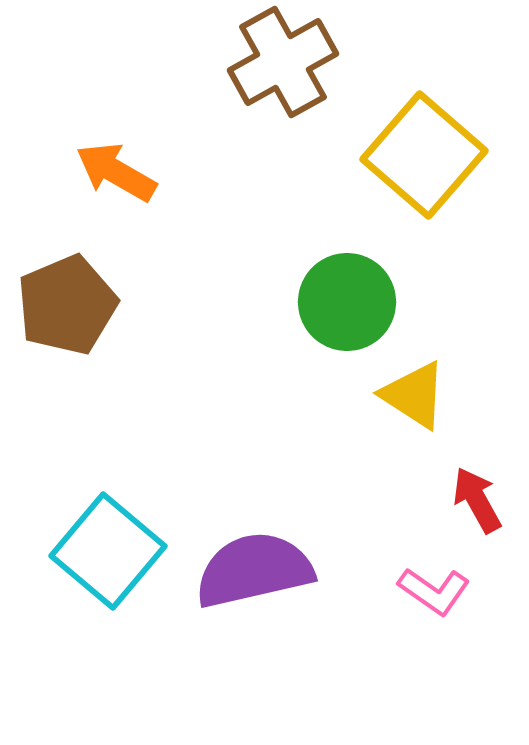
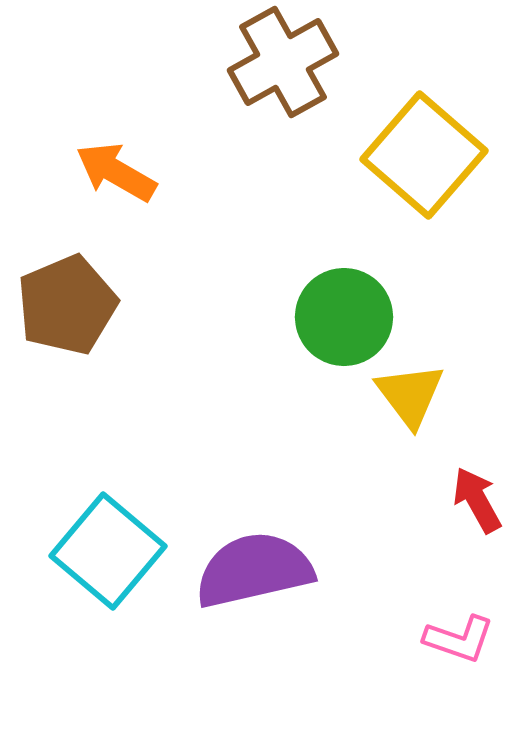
green circle: moved 3 px left, 15 px down
yellow triangle: moved 4 px left; rotated 20 degrees clockwise
pink L-shape: moved 25 px right, 48 px down; rotated 16 degrees counterclockwise
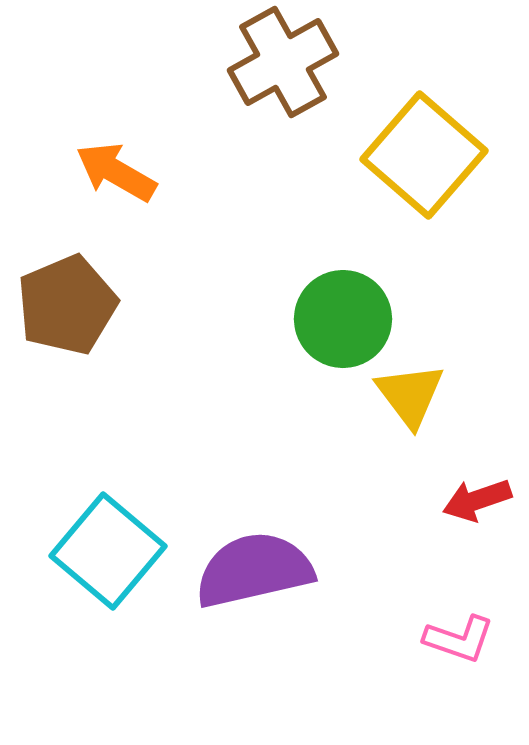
green circle: moved 1 px left, 2 px down
red arrow: rotated 80 degrees counterclockwise
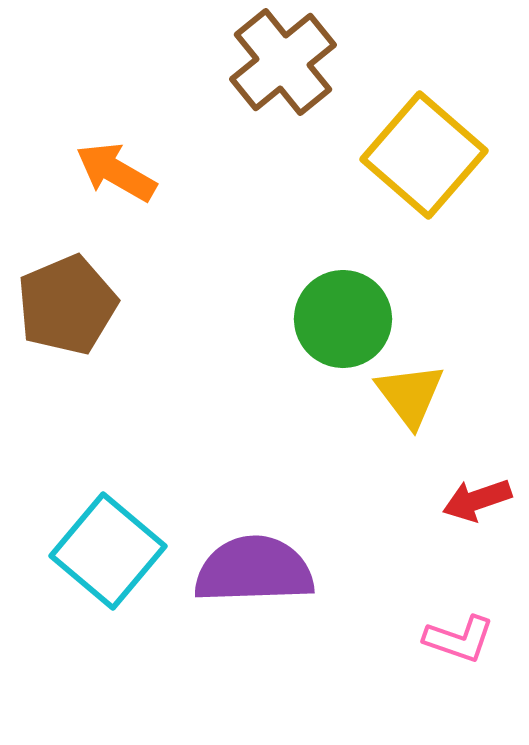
brown cross: rotated 10 degrees counterclockwise
purple semicircle: rotated 11 degrees clockwise
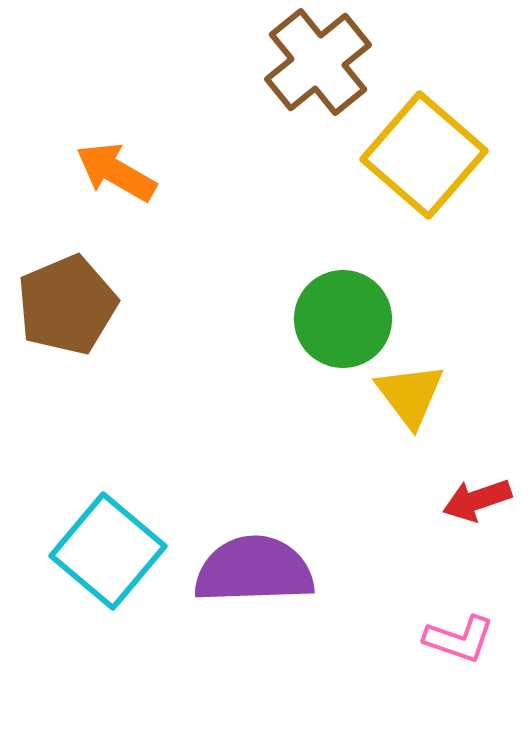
brown cross: moved 35 px right
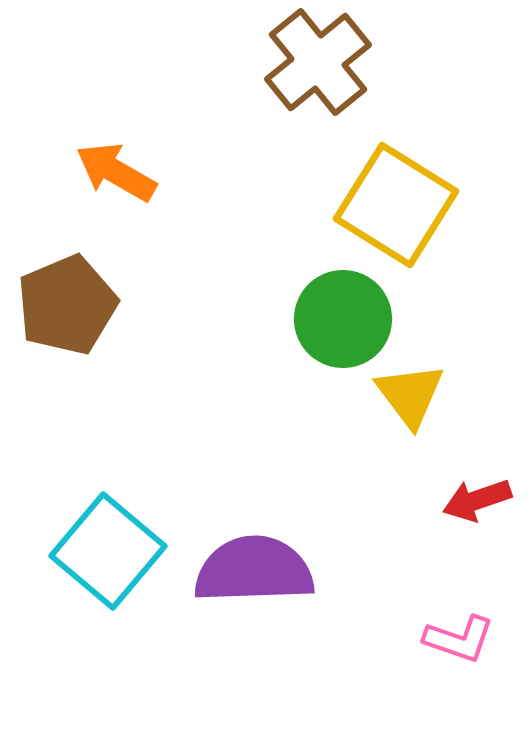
yellow square: moved 28 px left, 50 px down; rotated 9 degrees counterclockwise
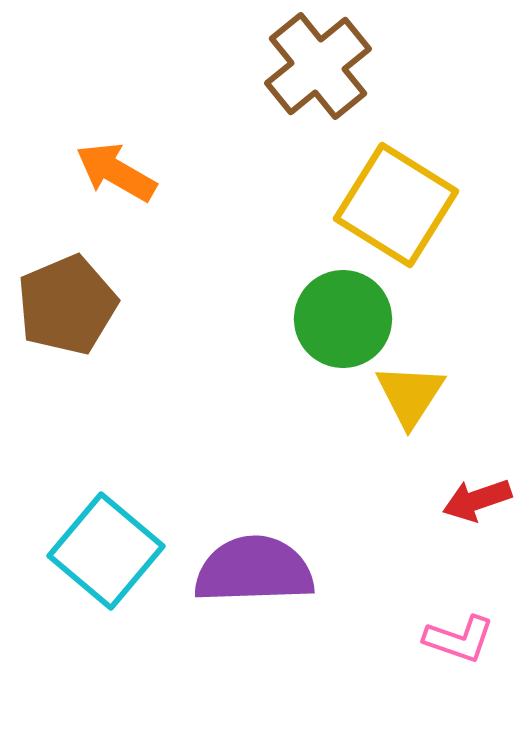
brown cross: moved 4 px down
yellow triangle: rotated 10 degrees clockwise
cyan square: moved 2 px left
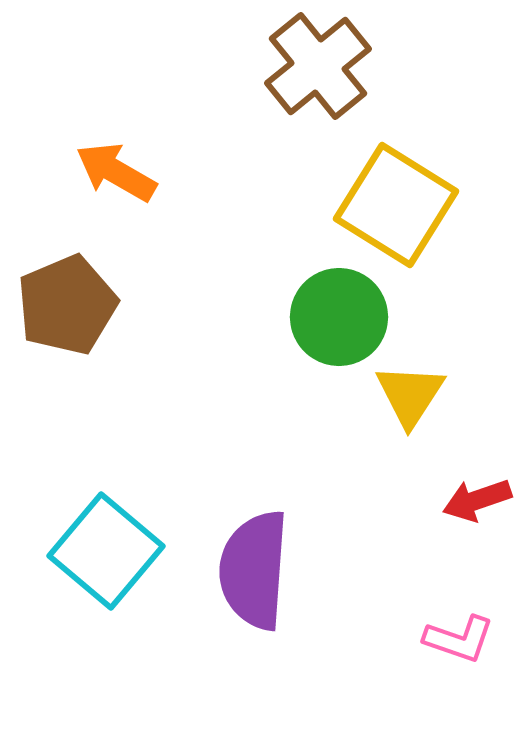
green circle: moved 4 px left, 2 px up
purple semicircle: rotated 84 degrees counterclockwise
